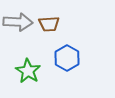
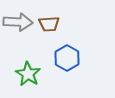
green star: moved 3 px down
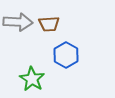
blue hexagon: moved 1 px left, 3 px up
green star: moved 4 px right, 5 px down
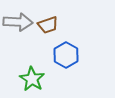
brown trapezoid: moved 1 px left, 1 px down; rotated 15 degrees counterclockwise
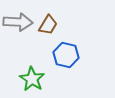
brown trapezoid: rotated 40 degrees counterclockwise
blue hexagon: rotated 15 degrees counterclockwise
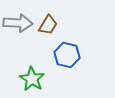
gray arrow: moved 1 px down
blue hexagon: moved 1 px right
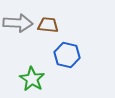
brown trapezoid: rotated 115 degrees counterclockwise
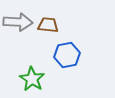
gray arrow: moved 1 px up
blue hexagon: rotated 25 degrees counterclockwise
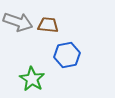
gray arrow: rotated 16 degrees clockwise
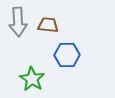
gray arrow: rotated 68 degrees clockwise
blue hexagon: rotated 10 degrees clockwise
